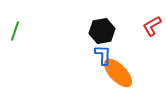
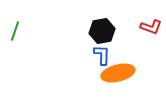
red L-shape: moved 1 px left, 1 px down; rotated 130 degrees counterclockwise
blue L-shape: moved 1 px left
orange ellipse: rotated 60 degrees counterclockwise
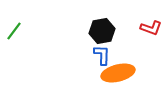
red L-shape: moved 1 px down
green line: moved 1 px left; rotated 18 degrees clockwise
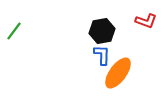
red L-shape: moved 5 px left, 7 px up
orange ellipse: rotated 40 degrees counterclockwise
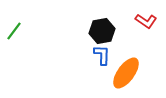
red L-shape: rotated 15 degrees clockwise
orange ellipse: moved 8 px right
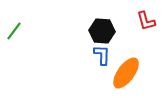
red L-shape: rotated 40 degrees clockwise
black hexagon: rotated 15 degrees clockwise
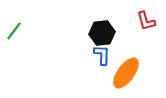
black hexagon: moved 2 px down; rotated 10 degrees counterclockwise
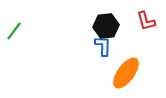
black hexagon: moved 4 px right, 7 px up
blue L-shape: moved 1 px right, 9 px up
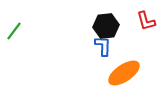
orange ellipse: moved 2 px left; rotated 20 degrees clockwise
